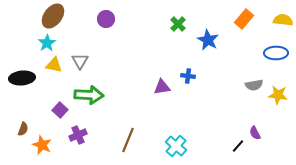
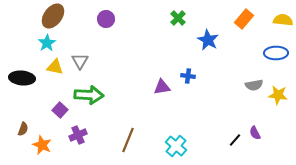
green cross: moved 6 px up
yellow triangle: moved 1 px right, 2 px down
black ellipse: rotated 10 degrees clockwise
black line: moved 3 px left, 6 px up
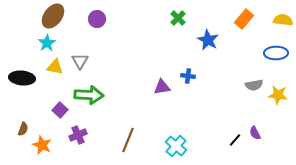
purple circle: moved 9 px left
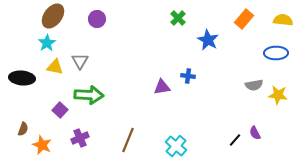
purple cross: moved 2 px right, 3 px down
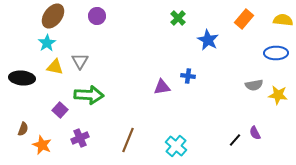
purple circle: moved 3 px up
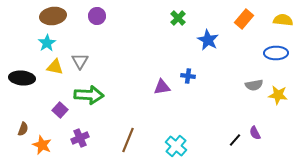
brown ellipse: rotated 45 degrees clockwise
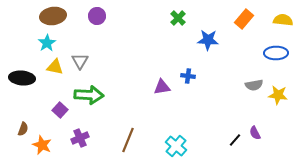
blue star: rotated 25 degrees counterclockwise
